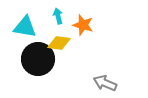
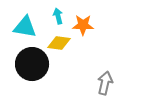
orange star: rotated 15 degrees counterclockwise
black circle: moved 6 px left, 5 px down
gray arrow: rotated 80 degrees clockwise
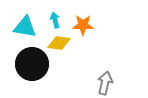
cyan arrow: moved 3 px left, 4 px down
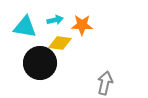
cyan arrow: rotated 91 degrees clockwise
orange star: moved 1 px left
yellow diamond: moved 1 px right
black circle: moved 8 px right, 1 px up
